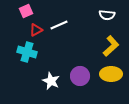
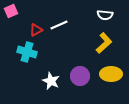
pink square: moved 15 px left
white semicircle: moved 2 px left
yellow L-shape: moved 7 px left, 3 px up
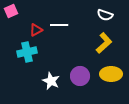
white semicircle: rotated 14 degrees clockwise
white line: rotated 24 degrees clockwise
cyan cross: rotated 30 degrees counterclockwise
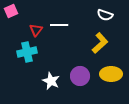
red triangle: rotated 24 degrees counterclockwise
yellow L-shape: moved 4 px left
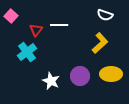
pink square: moved 5 px down; rotated 24 degrees counterclockwise
cyan cross: rotated 24 degrees counterclockwise
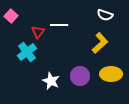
red triangle: moved 2 px right, 2 px down
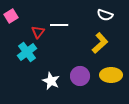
pink square: rotated 16 degrees clockwise
yellow ellipse: moved 1 px down
